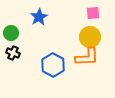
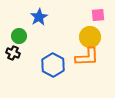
pink square: moved 5 px right, 2 px down
green circle: moved 8 px right, 3 px down
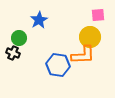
blue star: moved 3 px down
green circle: moved 2 px down
orange L-shape: moved 4 px left, 2 px up
blue hexagon: moved 5 px right; rotated 20 degrees counterclockwise
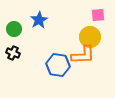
green circle: moved 5 px left, 9 px up
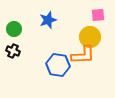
blue star: moved 9 px right; rotated 12 degrees clockwise
black cross: moved 2 px up
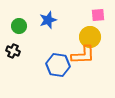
green circle: moved 5 px right, 3 px up
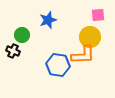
green circle: moved 3 px right, 9 px down
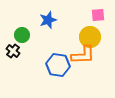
black cross: rotated 16 degrees clockwise
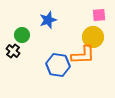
pink square: moved 1 px right
yellow circle: moved 3 px right
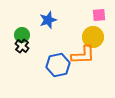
black cross: moved 9 px right, 5 px up
blue hexagon: rotated 20 degrees counterclockwise
